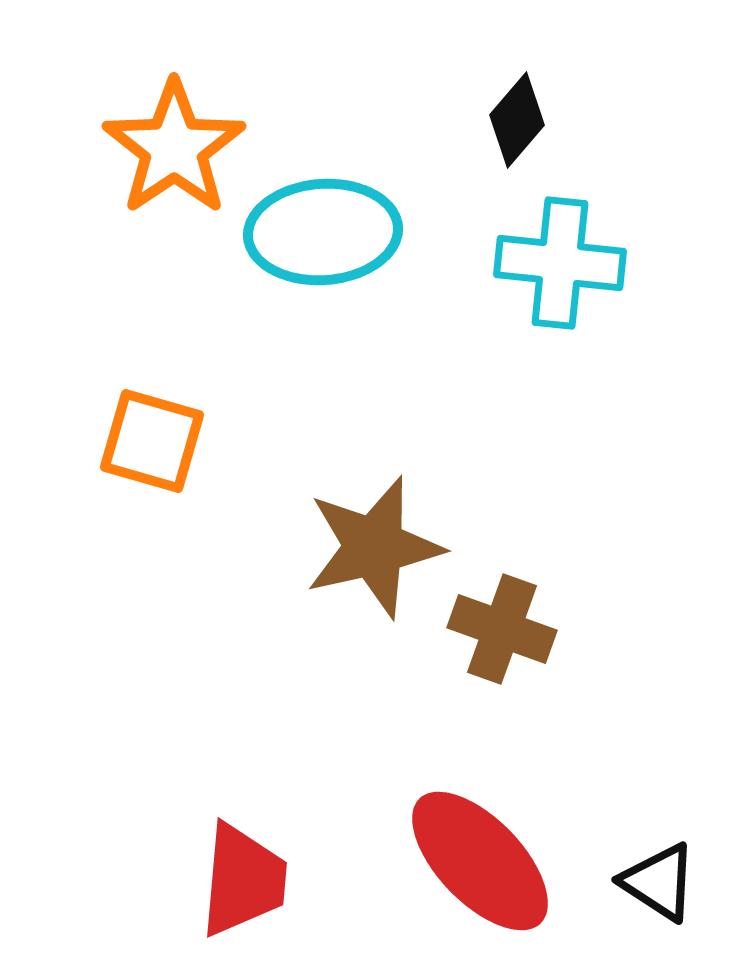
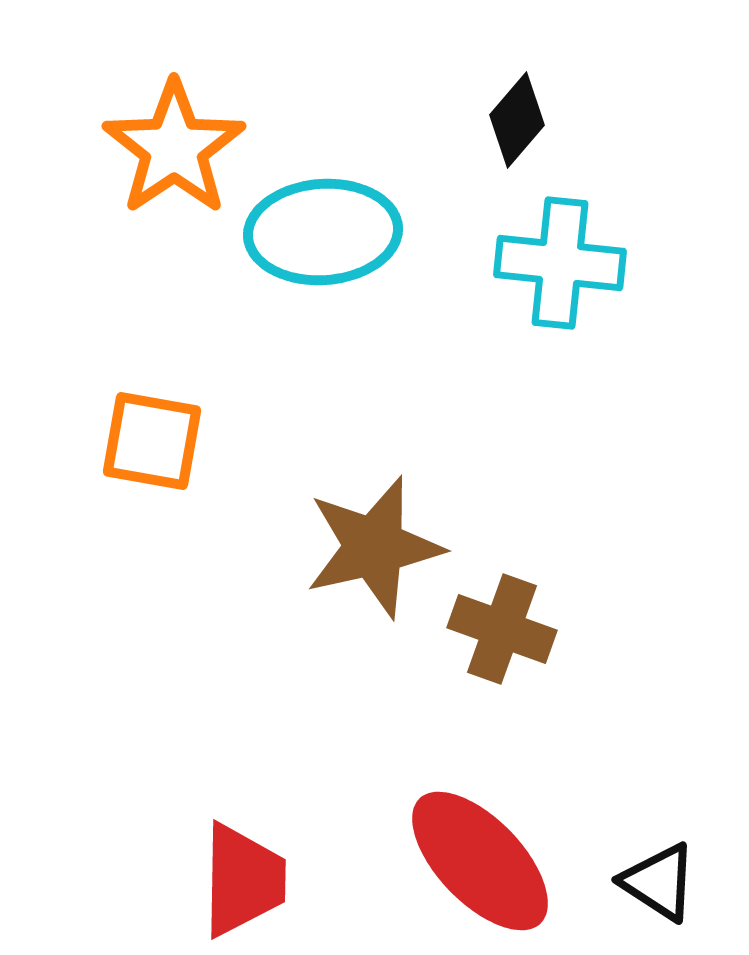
orange square: rotated 6 degrees counterclockwise
red trapezoid: rotated 4 degrees counterclockwise
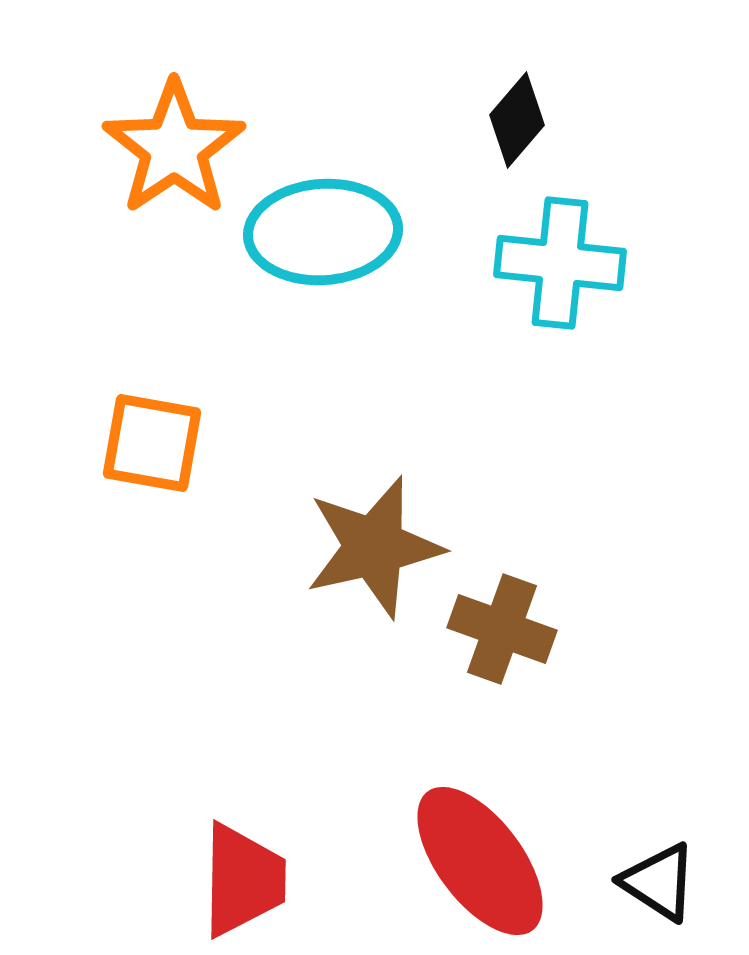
orange square: moved 2 px down
red ellipse: rotated 7 degrees clockwise
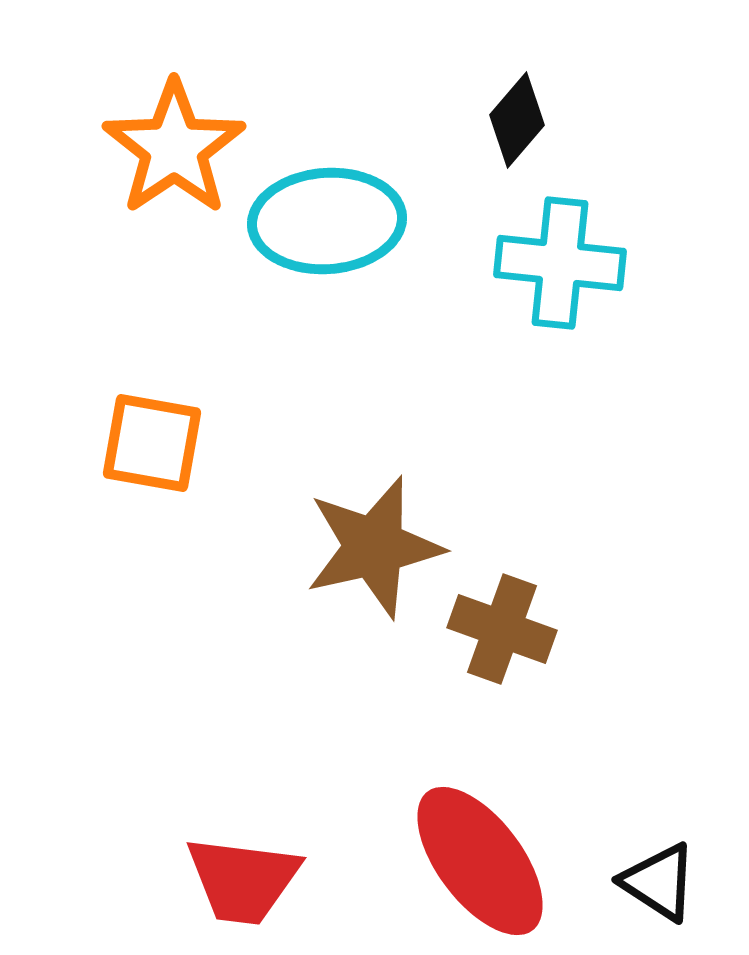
cyan ellipse: moved 4 px right, 11 px up
red trapezoid: rotated 96 degrees clockwise
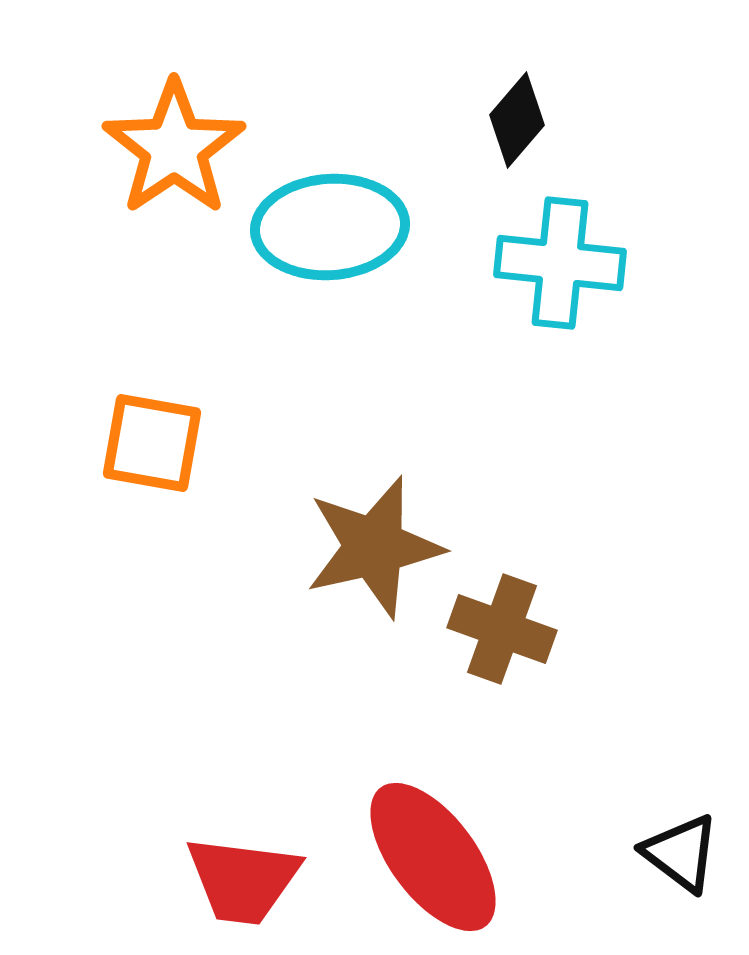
cyan ellipse: moved 3 px right, 6 px down
red ellipse: moved 47 px left, 4 px up
black triangle: moved 22 px right, 29 px up; rotated 4 degrees clockwise
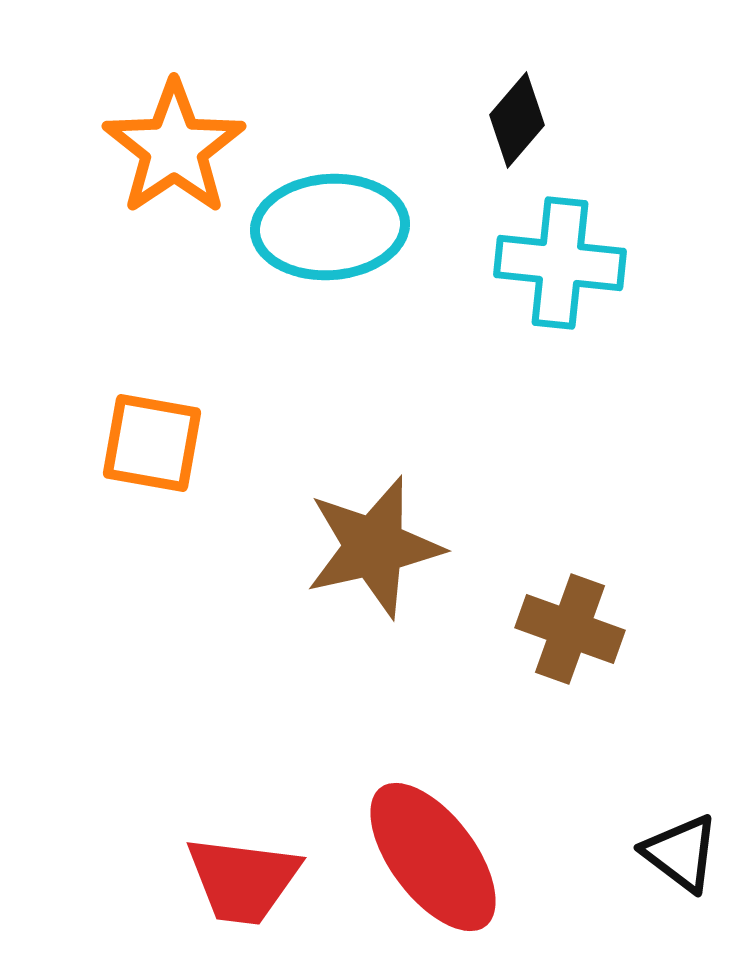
brown cross: moved 68 px right
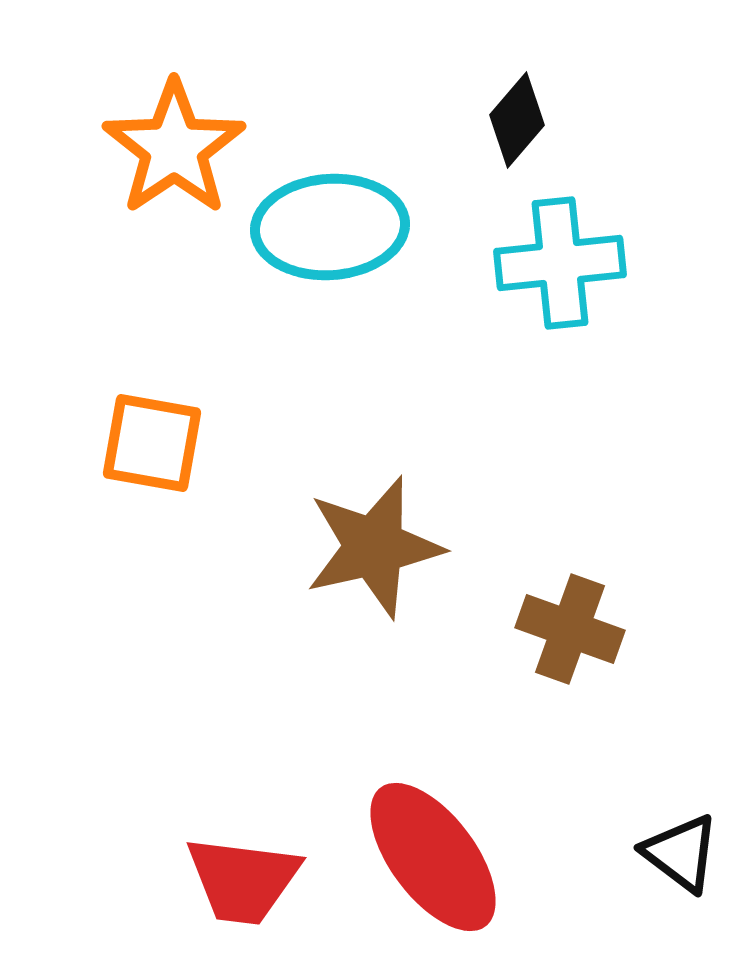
cyan cross: rotated 12 degrees counterclockwise
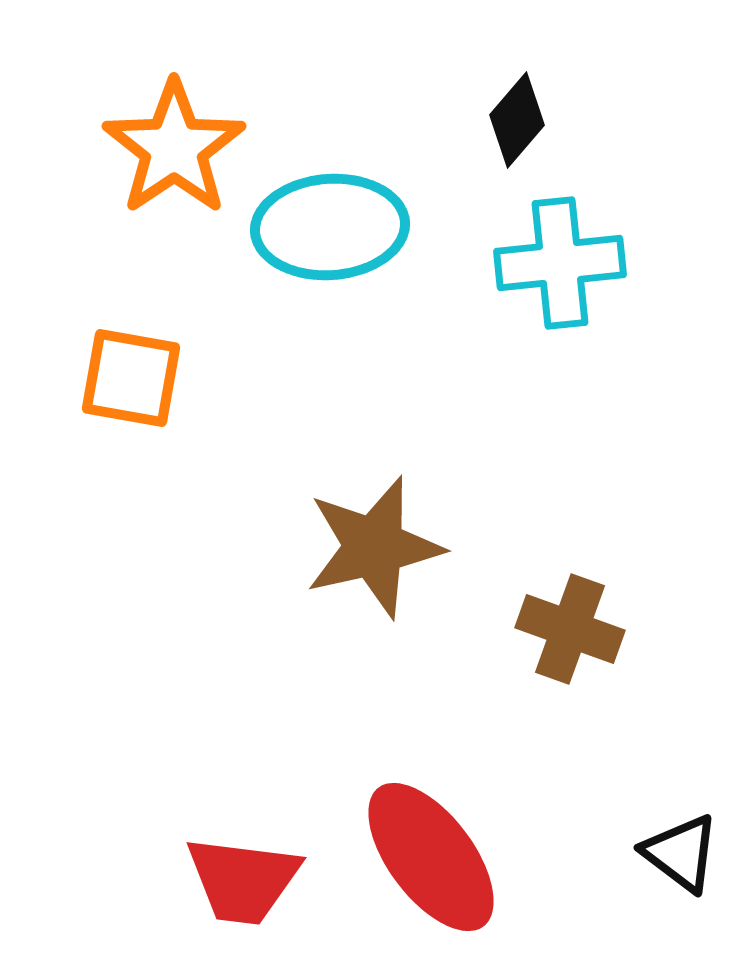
orange square: moved 21 px left, 65 px up
red ellipse: moved 2 px left
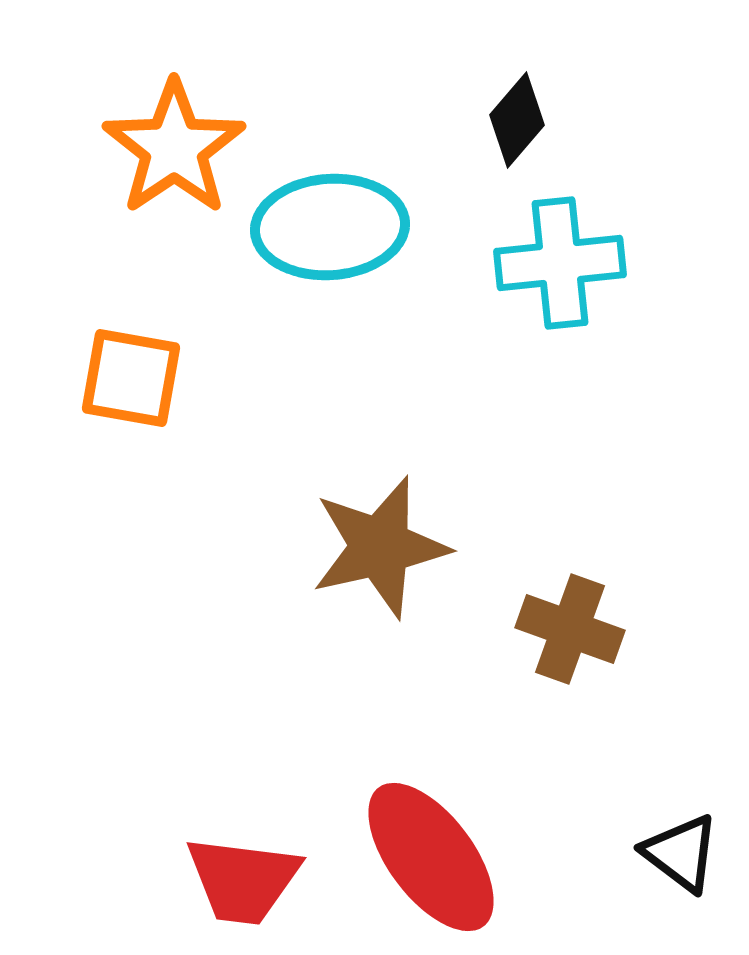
brown star: moved 6 px right
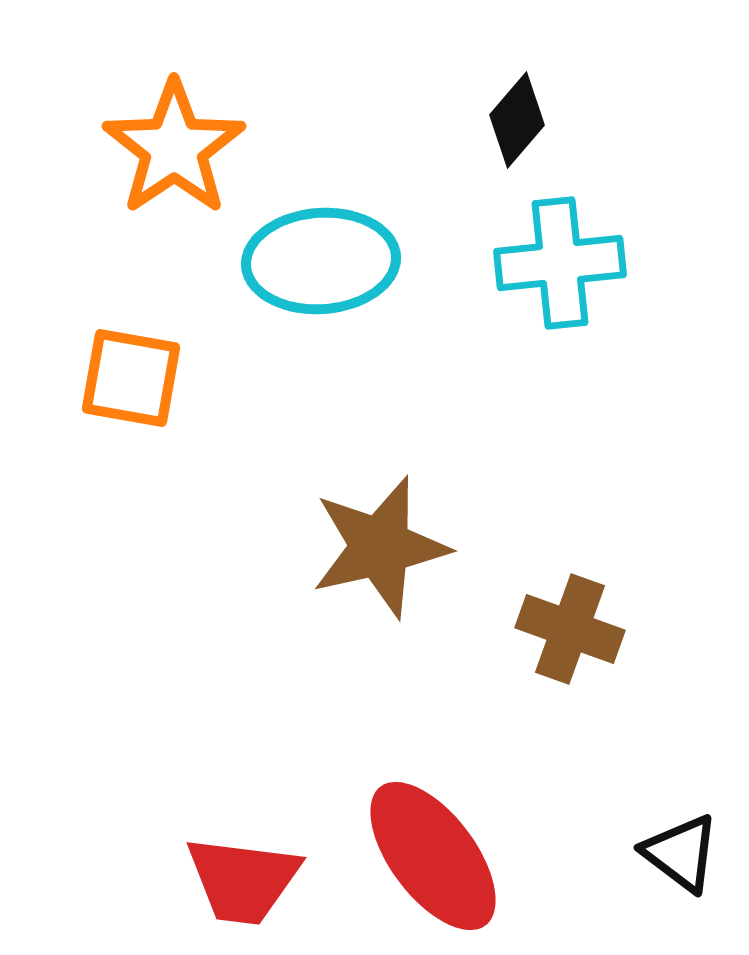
cyan ellipse: moved 9 px left, 34 px down
red ellipse: moved 2 px right, 1 px up
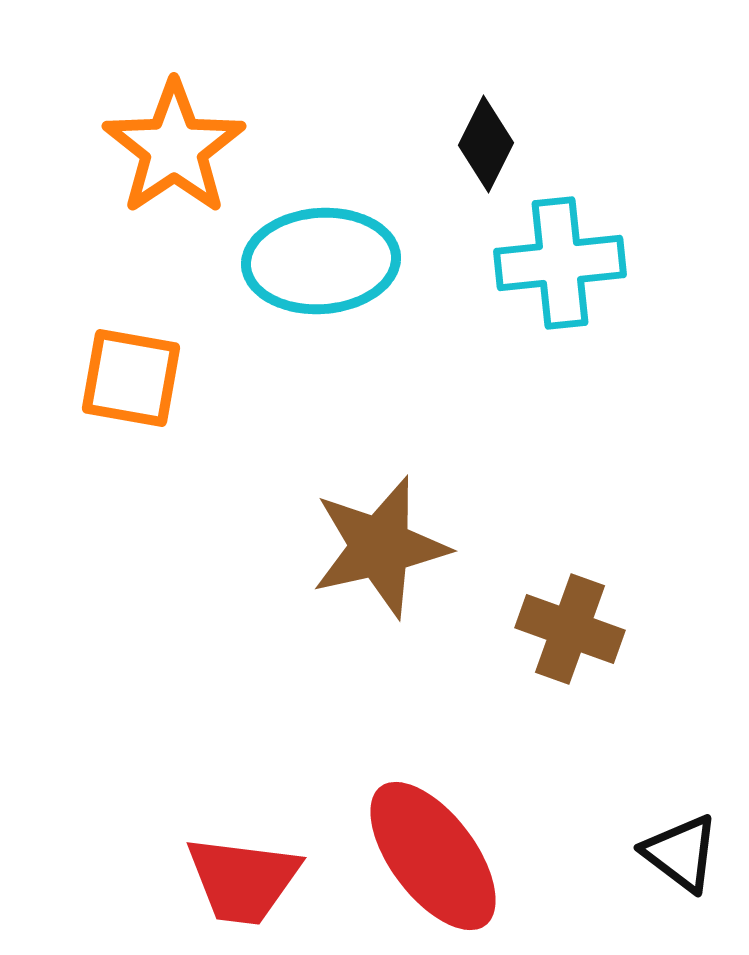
black diamond: moved 31 px left, 24 px down; rotated 14 degrees counterclockwise
